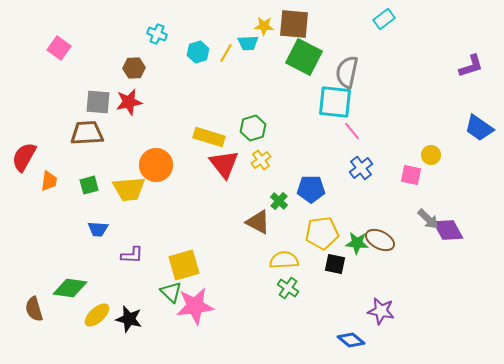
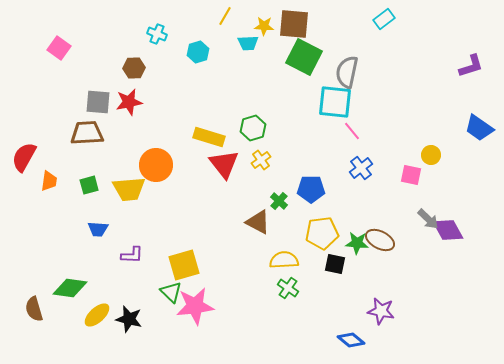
yellow line at (226, 53): moved 1 px left, 37 px up
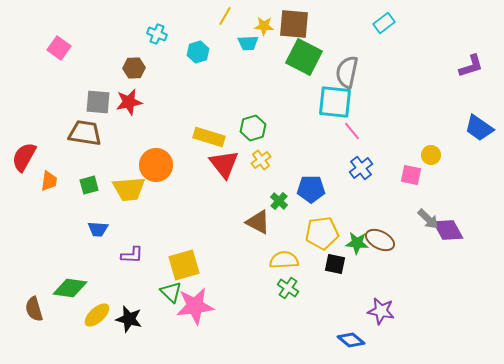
cyan rectangle at (384, 19): moved 4 px down
brown trapezoid at (87, 133): moved 2 px left; rotated 12 degrees clockwise
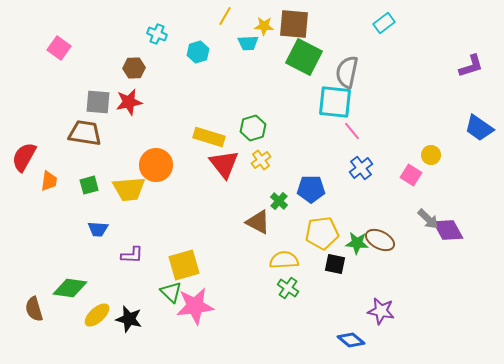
pink square at (411, 175): rotated 20 degrees clockwise
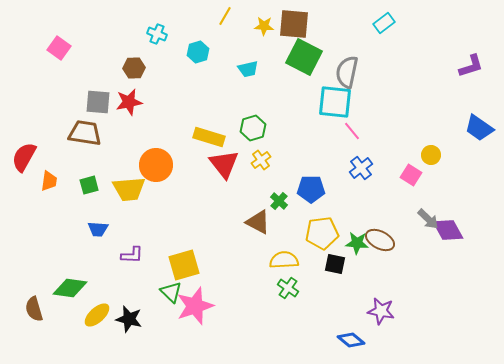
cyan trapezoid at (248, 43): moved 26 px down; rotated 10 degrees counterclockwise
pink star at (195, 306): rotated 12 degrees counterclockwise
